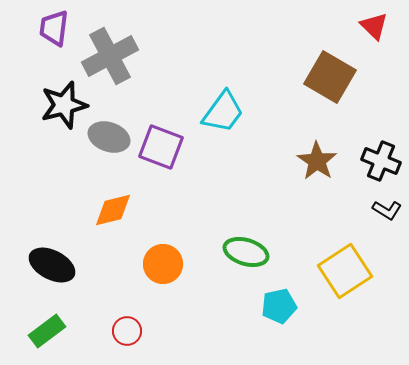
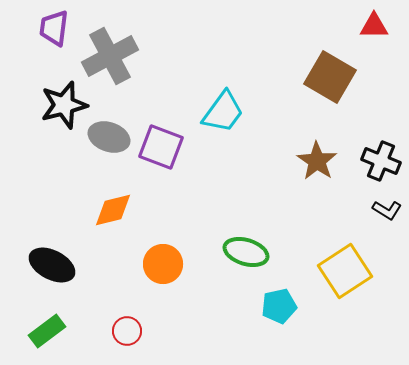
red triangle: rotated 44 degrees counterclockwise
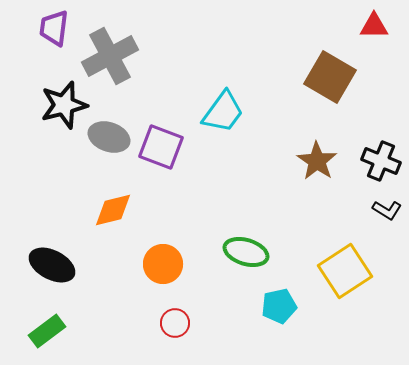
red circle: moved 48 px right, 8 px up
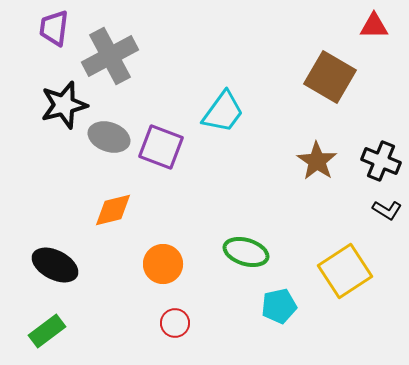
black ellipse: moved 3 px right
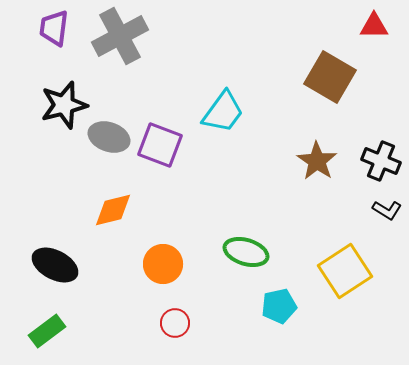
gray cross: moved 10 px right, 20 px up
purple square: moved 1 px left, 2 px up
